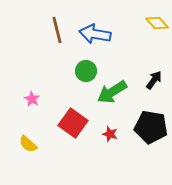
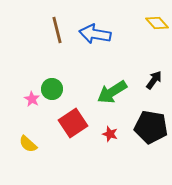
green circle: moved 34 px left, 18 px down
red square: rotated 20 degrees clockwise
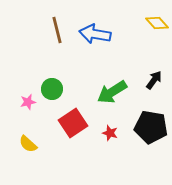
pink star: moved 4 px left, 3 px down; rotated 28 degrees clockwise
red star: moved 1 px up
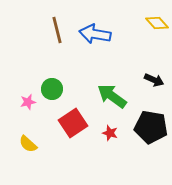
black arrow: rotated 78 degrees clockwise
green arrow: moved 4 px down; rotated 68 degrees clockwise
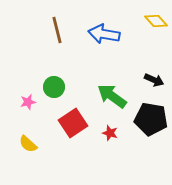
yellow diamond: moved 1 px left, 2 px up
blue arrow: moved 9 px right
green circle: moved 2 px right, 2 px up
black pentagon: moved 8 px up
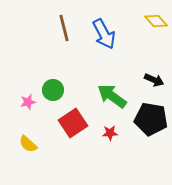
brown line: moved 7 px right, 2 px up
blue arrow: rotated 128 degrees counterclockwise
green circle: moved 1 px left, 3 px down
red star: rotated 21 degrees counterclockwise
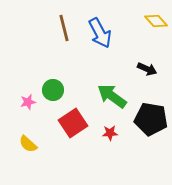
blue arrow: moved 4 px left, 1 px up
black arrow: moved 7 px left, 11 px up
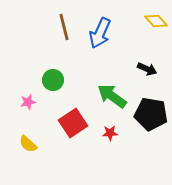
brown line: moved 1 px up
blue arrow: rotated 52 degrees clockwise
green circle: moved 10 px up
black pentagon: moved 5 px up
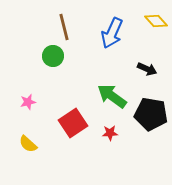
blue arrow: moved 12 px right
green circle: moved 24 px up
